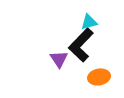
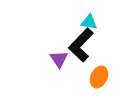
cyan triangle: rotated 24 degrees clockwise
orange ellipse: rotated 55 degrees counterclockwise
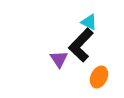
cyan triangle: rotated 18 degrees clockwise
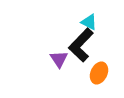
orange ellipse: moved 4 px up
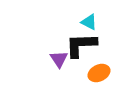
black L-shape: rotated 44 degrees clockwise
orange ellipse: rotated 40 degrees clockwise
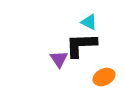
orange ellipse: moved 5 px right, 4 px down
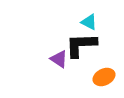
purple triangle: rotated 24 degrees counterclockwise
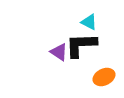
purple triangle: moved 7 px up
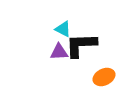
cyan triangle: moved 26 px left, 7 px down
purple triangle: rotated 36 degrees counterclockwise
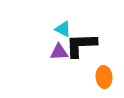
orange ellipse: rotated 70 degrees counterclockwise
